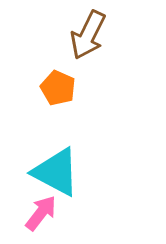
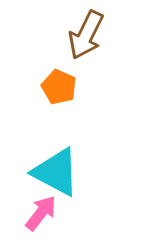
brown arrow: moved 2 px left
orange pentagon: moved 1 px right, 1 px up
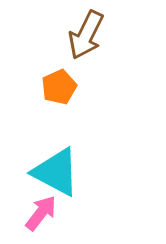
orange pentagon: rotated 24 degrees clockwise
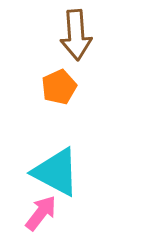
brown arrow: moved 10 px left; rotated 30 degrees counterclockwise
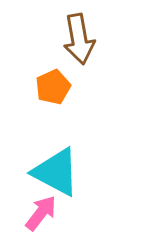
brown arrow: moved 3 px right, 4 px down; rotated 6 degrees counterclockwise
orange pentagon: moved 6 px left
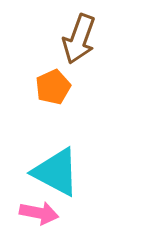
brown arrow: rotated 30 degrees clockwise
pink arrow: moved 2 px left; rotated 63 degrees clockwise
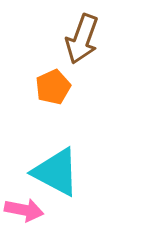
brown arrow: moved 3 px right
pink arrow: moved 15 px left, 3 px up
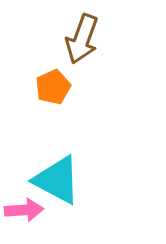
cyan triangle: moved 1 px right, 8 px down
pink arrow: rotated 15 degrees counterclockwise
